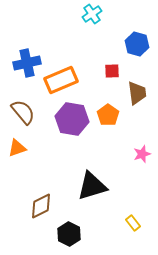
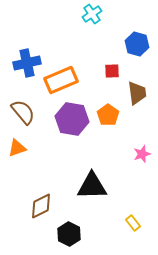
black triangle: rotated 16 degrees clockwise
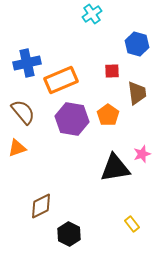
black triangle: moved 23 px right, 18 px up; rotated 8 degrees counterclockwise
yellow rectangle: moved 1 px left, 1 px down
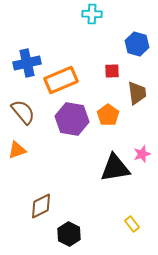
cyan cross: rotated 36 degrees clockwise
orange triangle: moved 2 px down
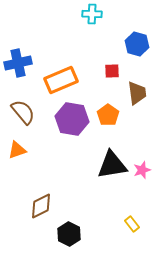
blue cross: moved 9 px left
pink star: moved 16 px down
black triangle: moved 3 px left, 3 px up
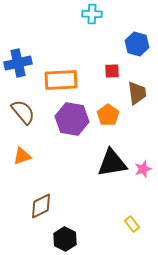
orange rectangle: rotated 20 degrees clockwise
orange triangle: moved 5 px right, 6 px down
black triangle: moved 2 px up
pink star: moved 1 px right, 1 px up
black hexagon: moved 4 px left, 5 px down
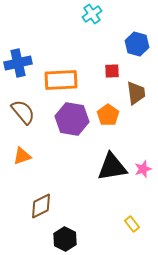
cyan cross: rotated 36 degrees counterclockwise
brown trapezoid: moved 1 px left
black triangle: moved 4 px down
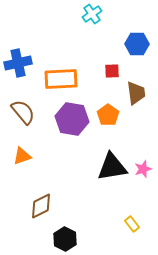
blue hexagon: rotated 15 degrees counterclockwise
orange rectangle: moved 1 px up
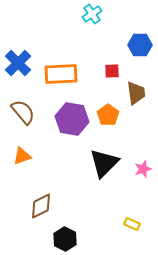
blue hexagon: moved 3 px right, 1 px down
blue cross: rotated 32 degrees counterclockwise
orange rectangle: moved 5 px up
black triangle: moved 8 px left, 4 px up; rotated 36 degrees counterclockwise
yellow rectangle: rotated 28 degrees counterclockwise
